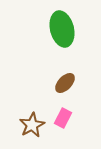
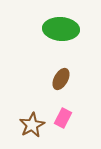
green ellipse: moved 1 px left; rotated 72 degrees counterclockwise
brown ellipse: moved 4 px left, 4 px up; rotated 15 degrees counterclockwise
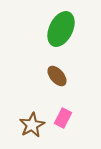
green ellipse: rotated 68 degrees counterclockwise
brown ellipse: moved 4 px left, 3 px up; rotated 70 degrees counterclockwise
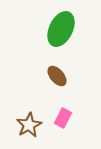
brown star: moved 3 px left
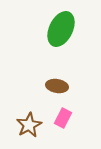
brown ellipse: moved 10 px down; rotated 40 degrees counterclockwise
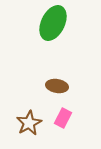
green ellipse: moved 8 px left, 6 px up
brown star: moved 2 px up
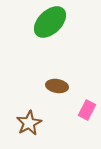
green ellipse: moved 3 px left, 1 px up; rotated 20 degrees clockwise
pink rectangle: moved 24 px right, 8 px up
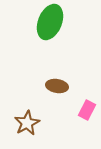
green ellipse: rotated 24 degrees counterclockwise
brown star: moved 2 px left
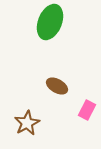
brown ellipse: rotated 20 degrees clockwise
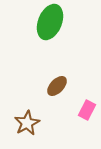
brown ellipse: rotated 75 degrees counterclockwise
